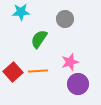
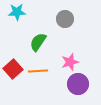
cyan star: moved 4 px left
green semicircle: moved 1 px left, 3 px down
red square: moved 3 px up
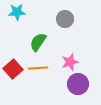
orange line: moved 3 px up
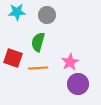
gray circle: moved 18 px left, 4 px up
green semicircle: rotated 18 degrees counterclockwise
pink star: rotated 12 degrees counterclockwise
red square: moved 11 px up; rotated 30 degrees counterclockwise
